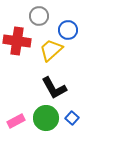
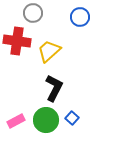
gray circle: moved 6 px left, 3 px up
blue circle: moved 12 px right, 13 px up
yellow trapezoid: moved 2 px left, 1 px down
black L-shape: rotated 124 degrees counterclockwise
green circle: moved 2 px down
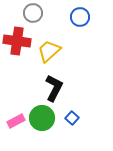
green circle: moved 4 px left, 2 px up
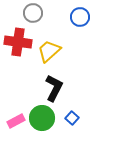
red cross: moved 1 px right, 1 px down
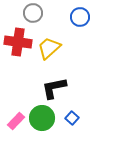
yellow trapezoid: moved 3 px up
black L-shape: rotated 128 degrees counterclockwise
pink rectangle: rotated 18 degrees counterclockwise
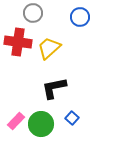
green circle: moved 1 px left, 6 px down
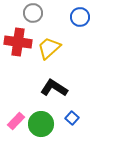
black L-shape: rotated 44 degrees clockwise
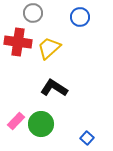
blue square: moved 15 px right, 20 px down
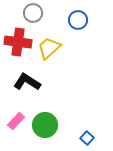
blue circle: moved 2 px left, 3 px down
black L-shape: moved 27 px left, 6 px up
green circle: moved 4 px right, 1 px down
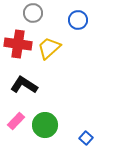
red cross: moved 2 px down
black L-shape: moved 3 px left, 3 px down
blue square: moved 1 px left
